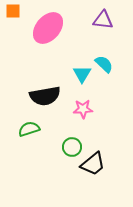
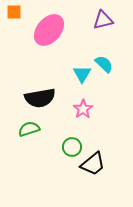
orange square: moved 1 px right, 1 px down
purple triangle: rotated 20 degrees counterclockwise
pink ellipse: moved 1 px right, 2 px down
black semicircle: moved 5 px left, 2 px down
pink star: rotated 30 degrees counterclockwise
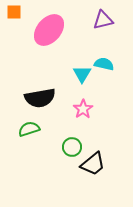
cyan semicircle: rotated 30 degrees counterclockwise
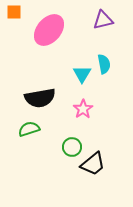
cyan semicircle: rotated 66 degrees clockwise
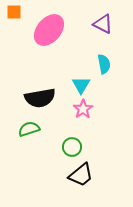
purple triangle: moved 4 px down; rotated 40 degrees clockwise
cyan triangle: moved 1 px left, 11 px down
black trapezoid: moved 12 px left, 11 px down
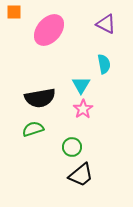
purple triangle: moved 3 px right
green semicircle: moved 4 px right
